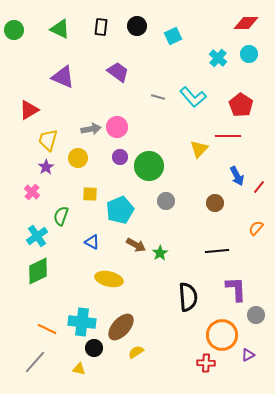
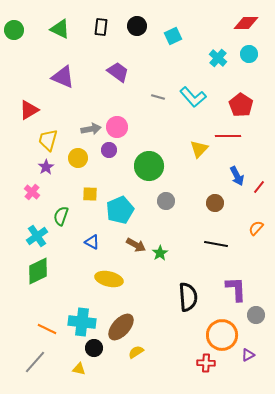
purple circle at (120, 157): moved 11 px left, 7 px up
black line at (217, 251): moved 1 px left, 7 px up; rotated 15 degrees clockwise
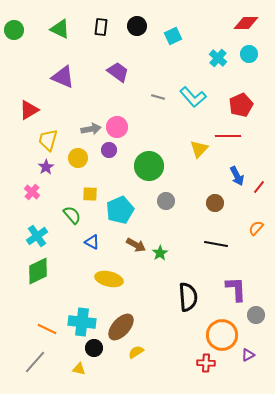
red pentagon at (241, 105): rotated 15 degrees clockwise
green semicircle at (61, 216): moved 11 px right, 1 px up; rotated 120 degrees clockwise
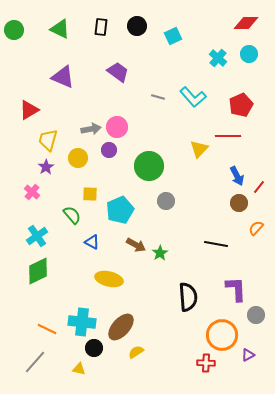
brown circle at (215, 203): moved 24 px right
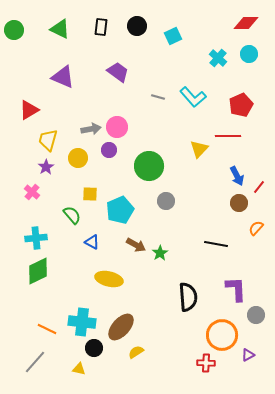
cyan cross at (37, 236): moved 1 px left, 2 px down; rotated 30 degrees clockwise
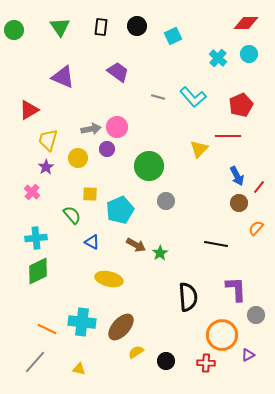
green triangle at (60, 29): moved 2 px up; rotated 30 degrees clockwise
purple circle at (109, 150): moved 2 px left, 1 px up
black circle at (94, 348): moved 72 px right, 13 px down
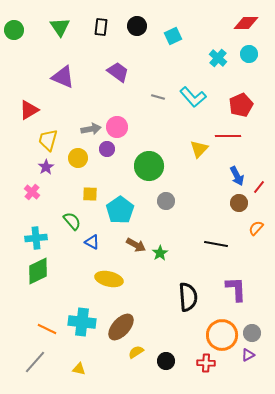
cyan pentagon at (120, 210): rotated 12 degrees counterclockwise
green semicircle at (72, 215): moved 6 px down
gray circle at (256, 315): moved 4 px left, 18 px down
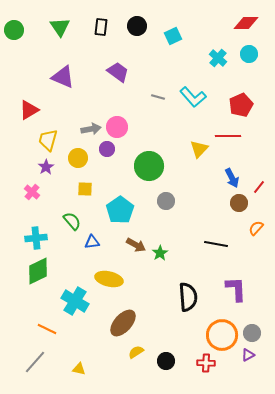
blue arrow at (237, 176): moved 5 px left, 2 px down
yellow square at (90, 194): moved 5 px left, 5 px up
blue triangle at (92, 242): rotated 35 degrees counterclockwise
cyan cross at (82, 322): moved 7 px left, 21 px up; rotated 24 degrees clockwise
brown ellipse at (121, 327): moved 2 px right, 4 px up
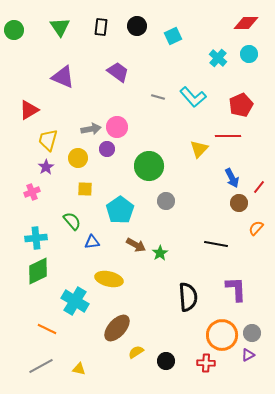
pink cross at (32, 192): rotated 28 degrees clockwise
brown ellipse at (123, 323): moved 6 px left, 5 px down
gray line at (35, 362): moved 6 px right, 4 px down; rotated 20 degrees clockwise
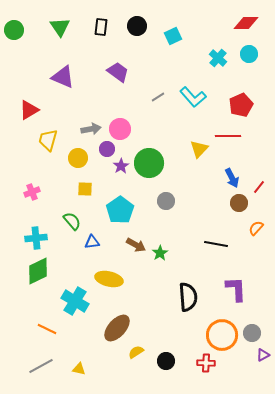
gray line at (158, 97): rotated 48 degrees counterclockwise
pink circle at (117, 127): moved 3 px right, 2 px down
green circle at (149, 166): moved 3 px up
purple star at (46, 167): moved 75 px right, 1 px up
purple triangle at (248, 355): moved 15 px right
